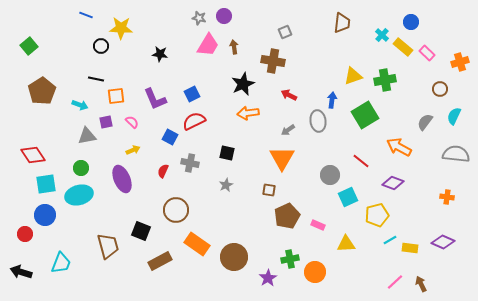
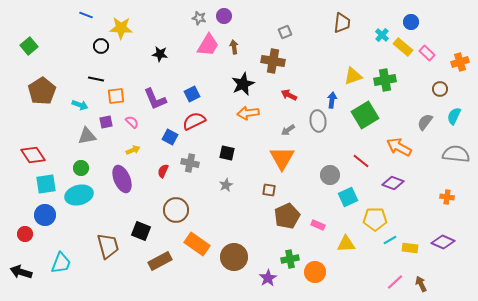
yellow pentagon at (377, 215): moved 2 px left, 4 px down; rotated 15 degrees clockwise
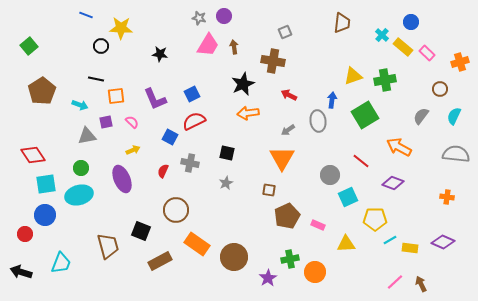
gray semicircle at (425, 122): moved 4 px left, 6 px up
gray star at (226, 185): moved 2 px up
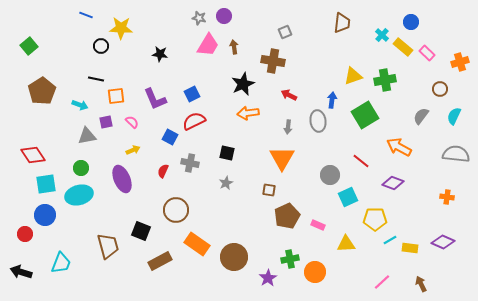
gray arrow at (288, 130): moved 3 px up; rotated 48 degrees counterclockwise
pink line at (395, 282): moved 13 px left
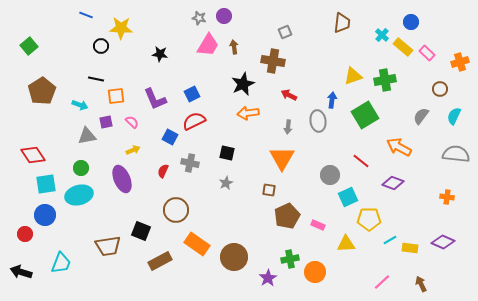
yellow pentagon at (375, 219): moved 6 px left
brown trapezoid at (108, 246): rotated 96 degrees clockwise
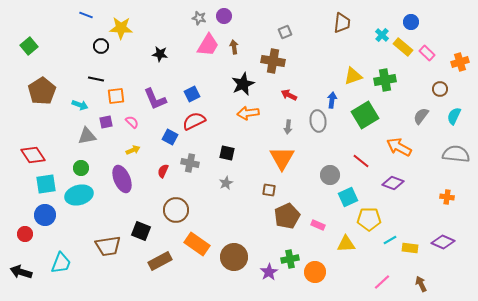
purple star at (268, 278): moved 1 px right, 6 px up
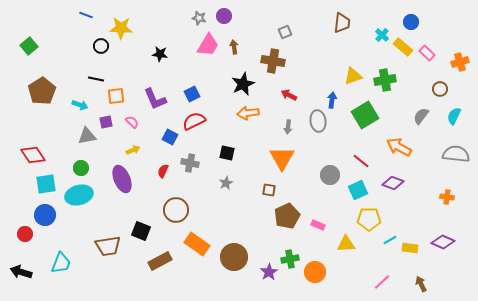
cyan square at (348, 197): moved 10 px right, 7 px up
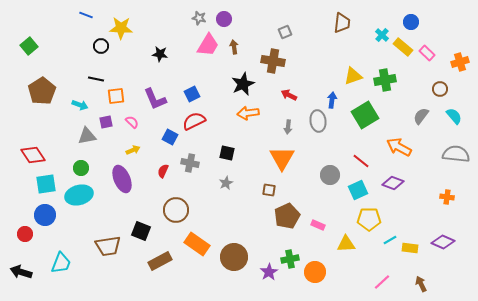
purple circle at (224, 16): moved 3 px down
cyan semicircle at (454, 116): rotated 114 degrees clockwise
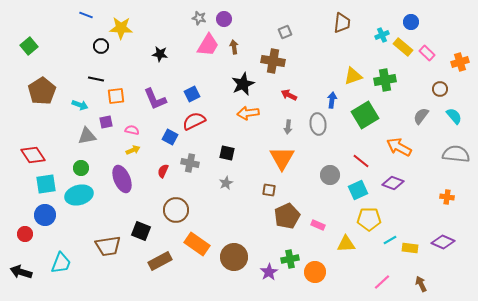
cyan cross at (382, 35): rotated 24 degrees clockwise
gray ellipse at (318, 121): moved 3 px down
pink semicircle at (132, 122): moved 8 px down; rotated 32 degrees counterclockwise
